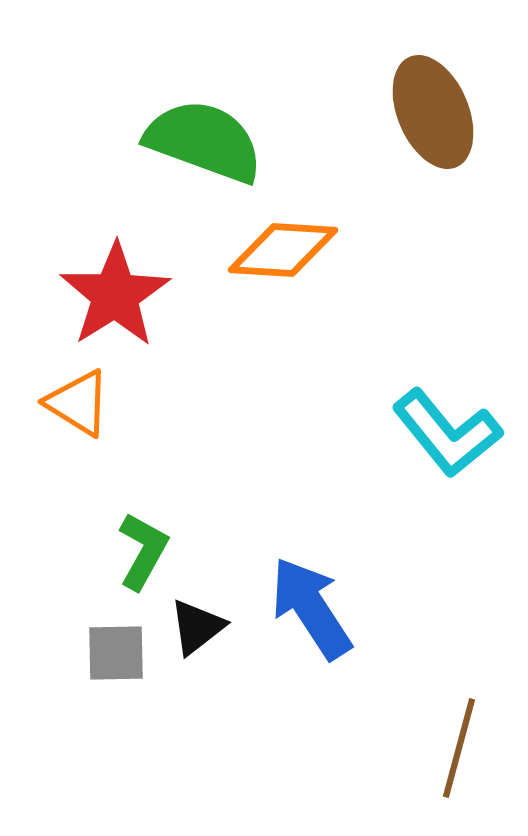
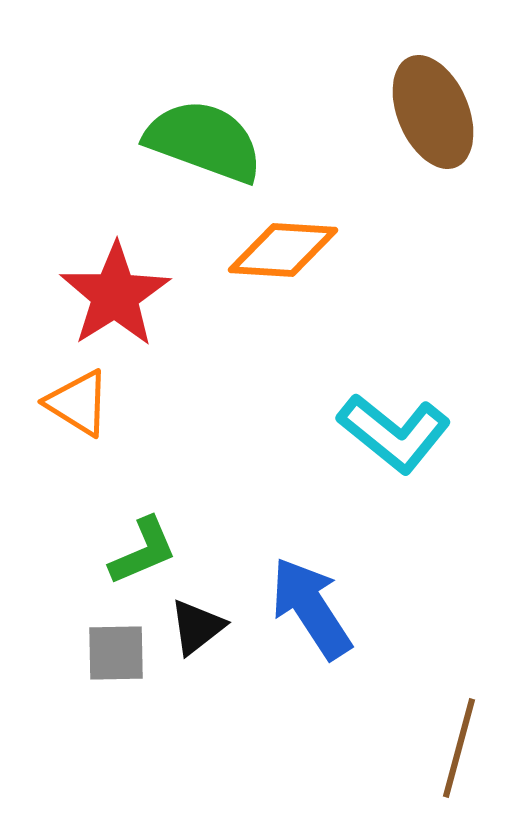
cyan L-shape: moved 53 px left; rotated 12 degrees counterclockwise
green L-shape: rotated 38 degrees clockwise
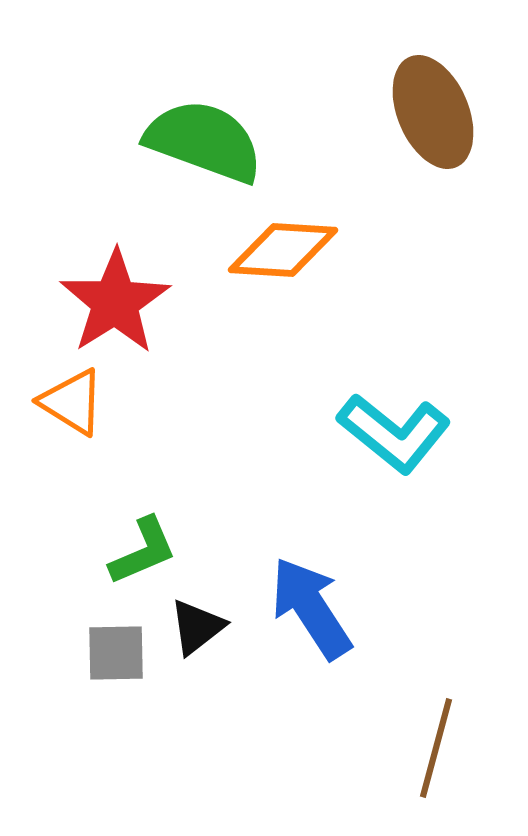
red star: moved 7 px down
orange triangle: moved 6 px left, 1 px up
brown line: moved 23 px left
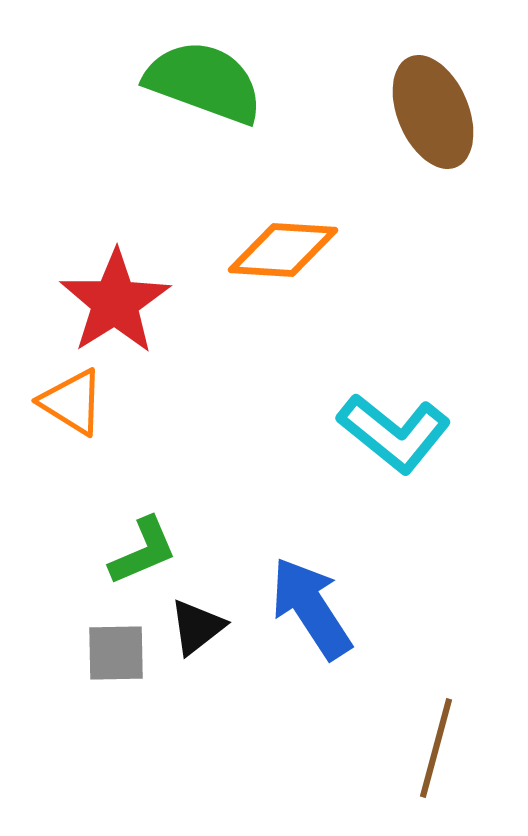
green semicircle: moved 59 px up
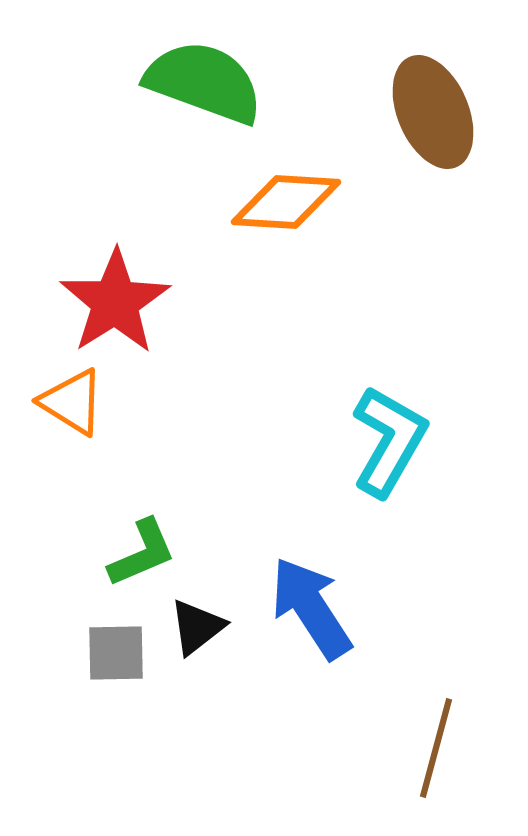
orange diamond: moved 3 px right, 48 px up
cyan L-shape: moved 5 px left, 8 px down; rotated 99 degrees counterclockwise
green L-shape: moved 1 px left, 2 px down
